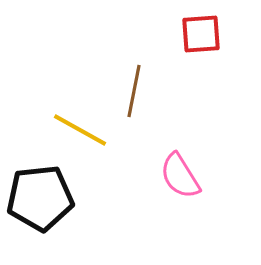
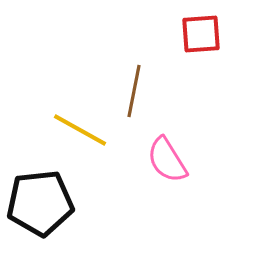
pink semicircle: moved 13 px left, 16 px up
black pentagon: moved 5 px down
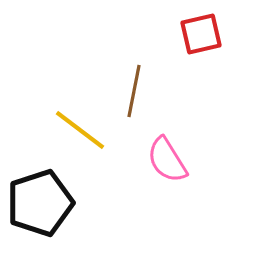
red square: rotated 9 degrees counterclockwise
yellow line: rotated 8 degrees clockwise
black pentagon: rotated 12 degrees counterclockwise
